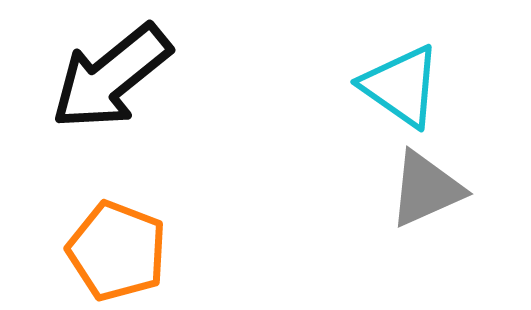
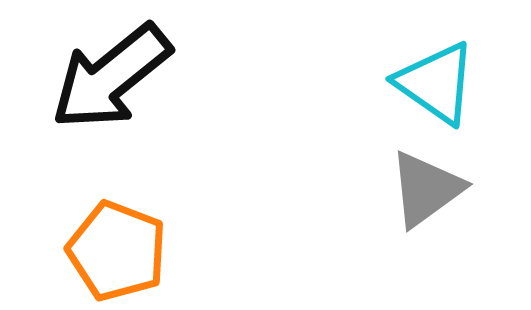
cyan triangle: moved 35 px right, 3 px up
gray triangle: rotated 12 degrees counterclockwise
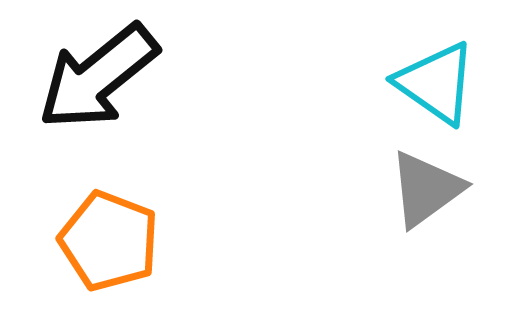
black arrow: moved 13 px left
orange pentagon: moved 8 px left, 10 px up
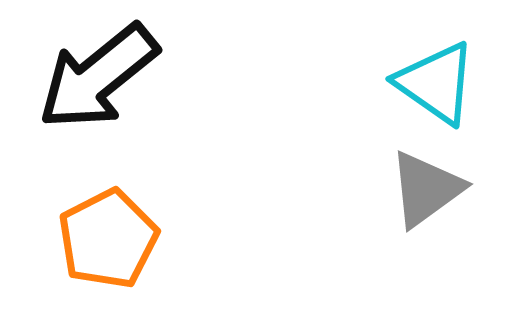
orange pentagon: moved 1 px left, 2 px up; rotated 24 degrees clockwise
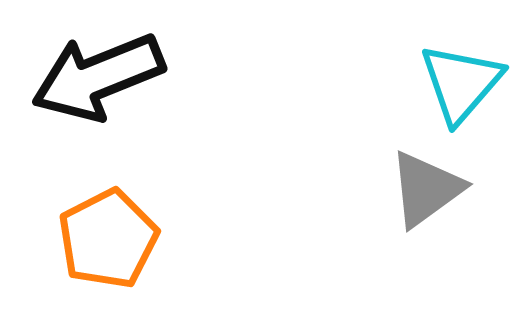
black arrow: rotated 17 degrees clockwise
cyan triangle: moved 25 px right; rotated 36 degrees clockwise
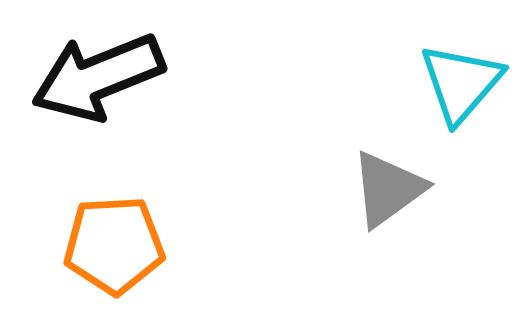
gray triangle: moved 38 px left
orange pentagon: moved 6 px right, 6 px down; rotated 24 degrees clockwise
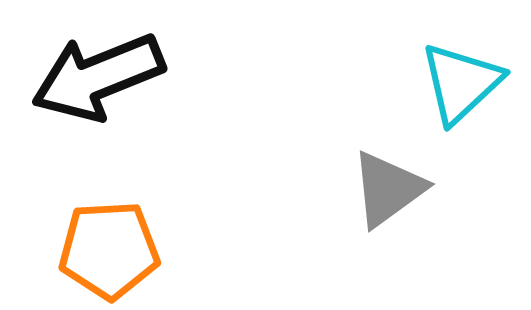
cyan triangle: rotated 6 degrees clockwise
orange pentagon: moved 5 px left, 5 px down
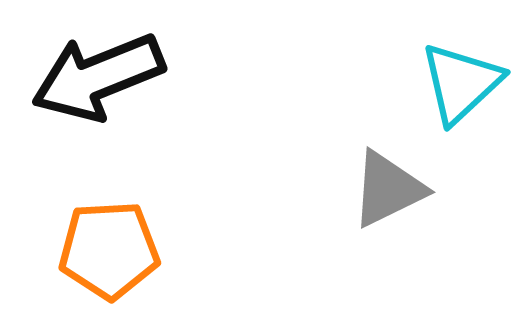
gray triangle: rotated 10 degrees clockwise
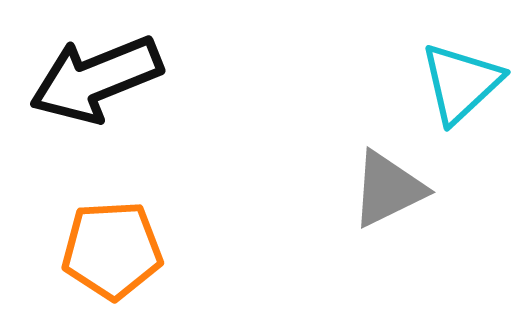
black arrow: moved 2 px left, 2 px down
orange pentagon: moved 3 px right
